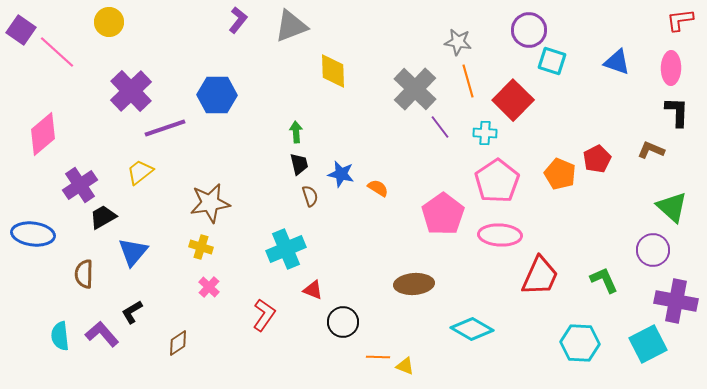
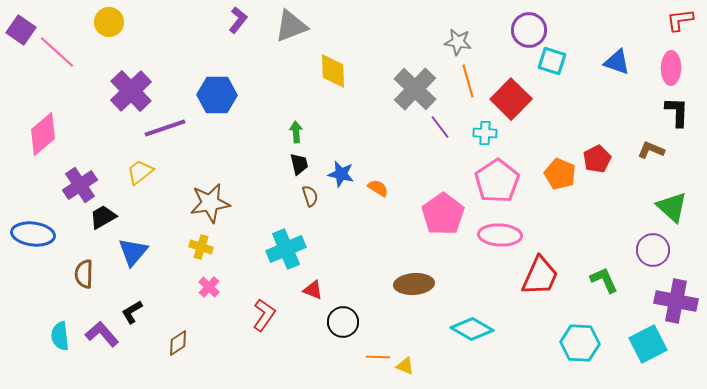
red square at (513, 100): moved 2 px left, 1 px up
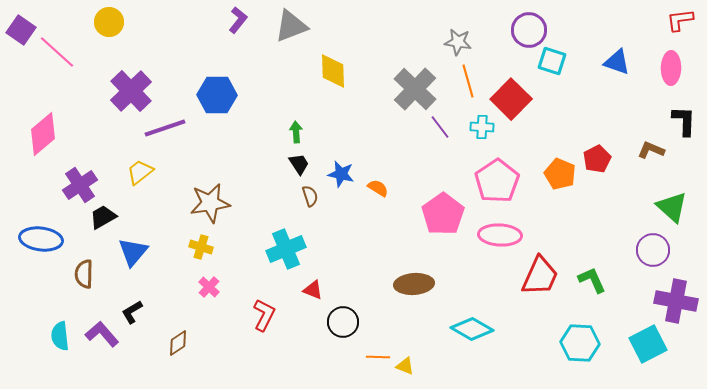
black L-shape at (677, 112): moved 7 px right, 9 px down
cyan cross at (485, 133): moved 3 px left, 6 px up
black trapezoid at (299, 164): rotated 20 degrees counterclockwise
blue ellipse at (33, 234): moved 8 px right, 5 px down
green L-shape at (604, 280): moved 12 px left
red L-shape at (264, 315): rotated 8 degrees counterclockwise
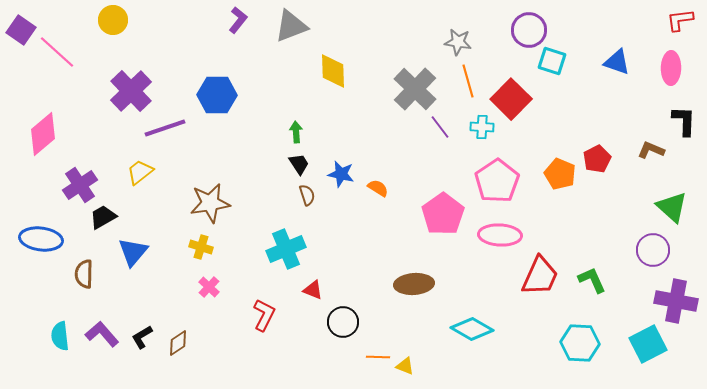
yellow circle at (109, 22): moved 4 px right, 2 px up
brown semicircle at (310, 196): moved 3 px left, 1 px up
black L-shape at (132, 312): moved 10 px right, 25 px down
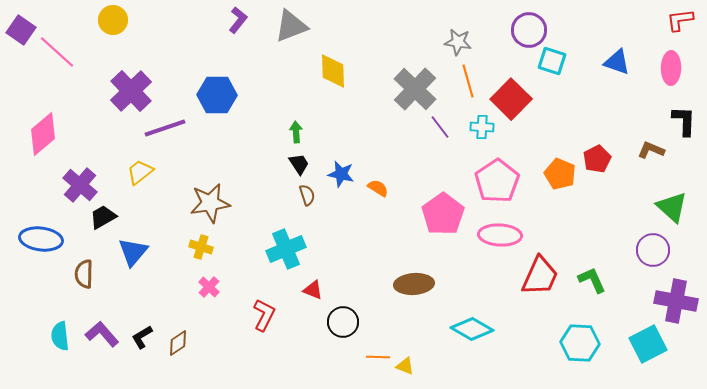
purple cross at (80, 185): rotated 16 degrees counterclockwise
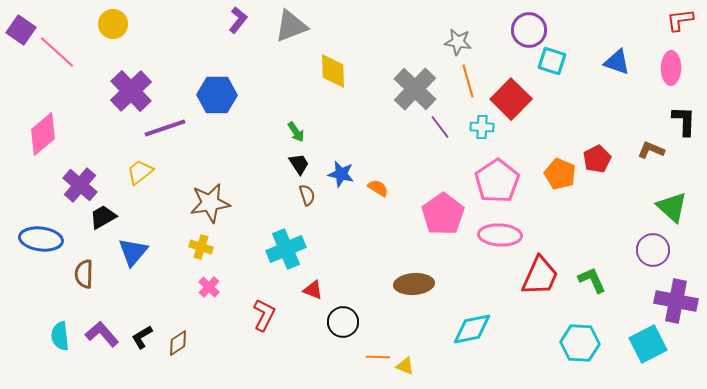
yellow circle at (113, 20): moved 4 px down
green arrow at (296, 132): rotated 150 degrees clockwise
cyan diamond at (472, 329): rotated 42 degrees counterclockwise
